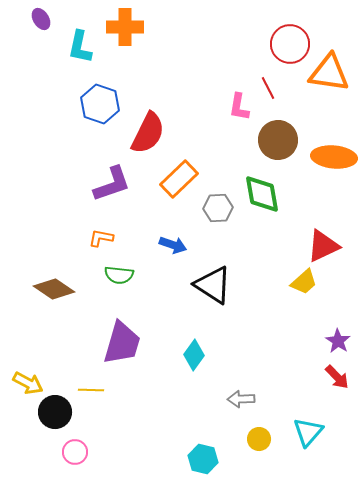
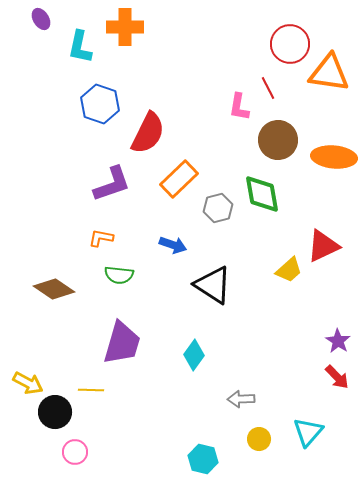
gray hexagon: rotated 12 degrees counterclockwise
yellow trapezoid: moved 15 px left, 12 px up
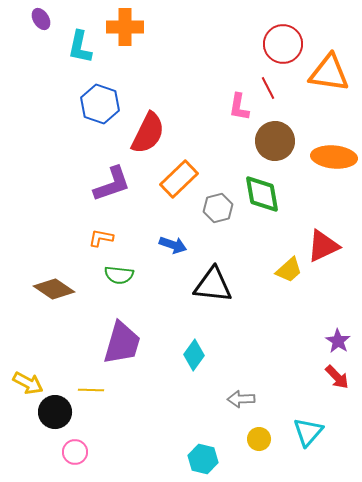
red circle: moved 7 px left
brown circle: moved 3 px left, 1 px down
black triangle: rotated 27 degrees counterclockwise
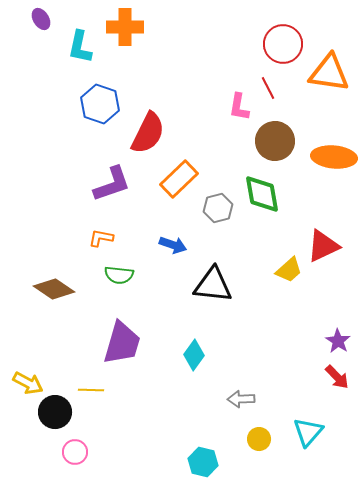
cyan hexagon: moved 3 px down
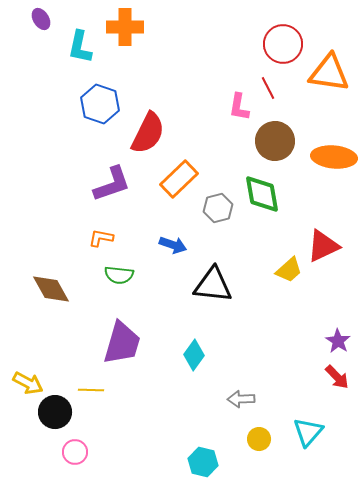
brown diamond: moved 3 px left; rotated 27 degrees clockwise
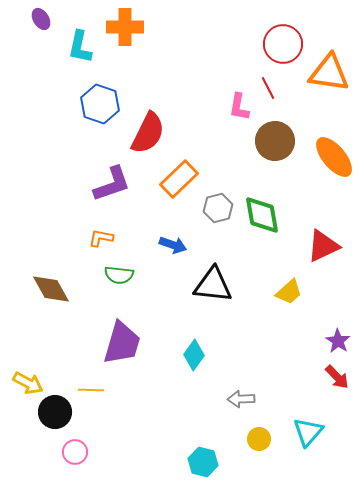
orange ellipse: rotated 45 degrees clockwise
green diamond: moved 21 px down
yellow trapezoid: moved 22 px down
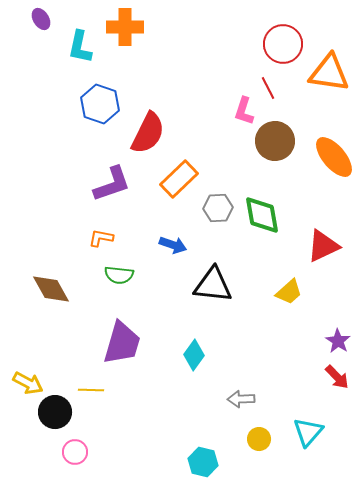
pink L-shape: moved 5 px right, 4 px down; rotated 8 degrees clockwise
gray hexagon: rotated 12 degrees clockwise
